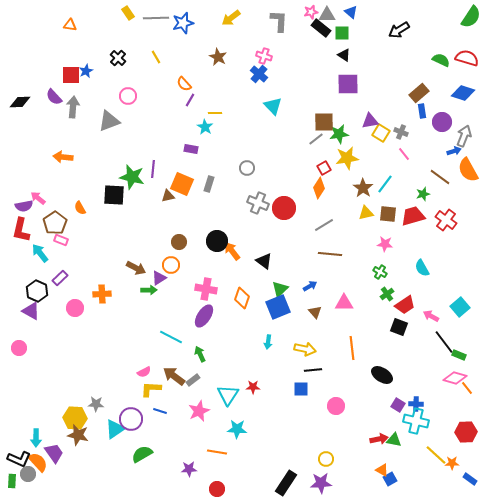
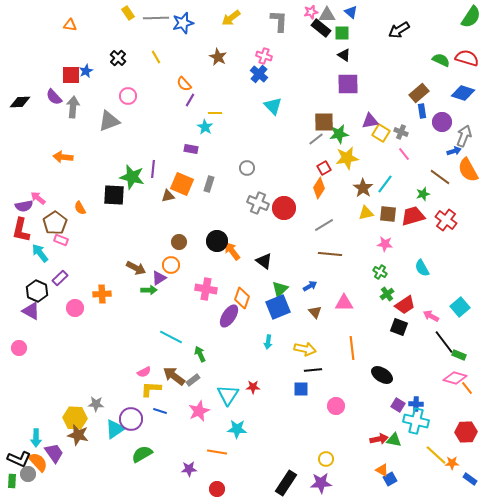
purple ellipse at (204, 316): moved 25 px right
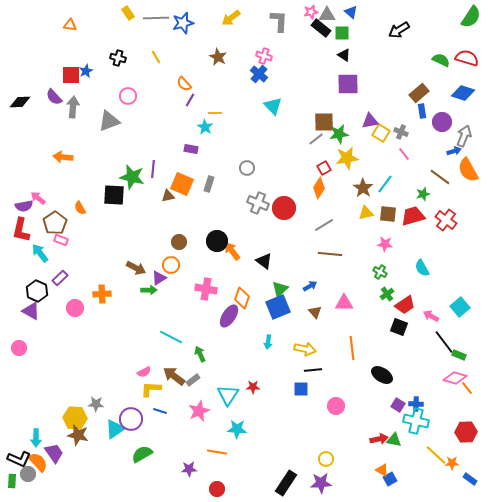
black cross at (118, 58): rotated 28 degrees counterclockwise
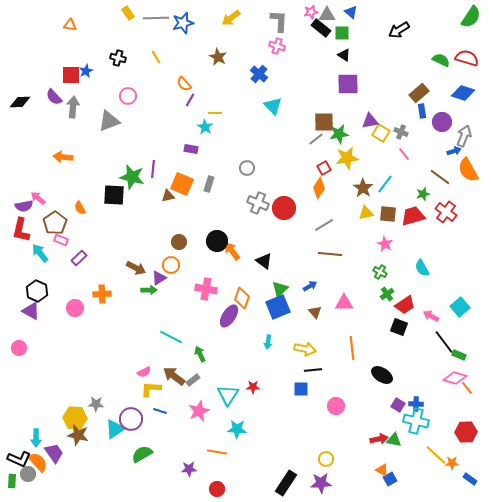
pink cross at (264, 56): moved 13 px right, 10 px up
red cross at (446, 220): moved 8 px up
pink star at (385, 244): rotated 21 degrees clockwise
purple rectangle at (60, 278): moved 19 px right, 20 px up
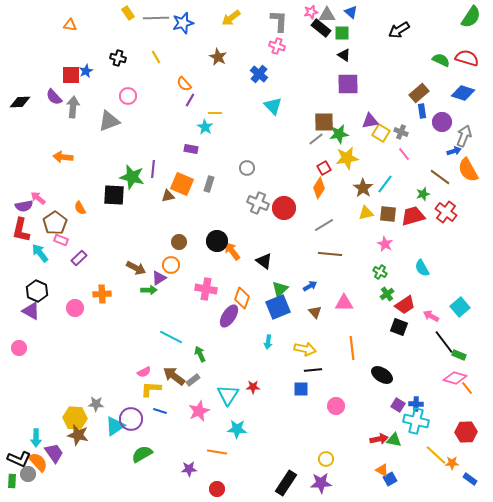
cyan triangle at (115, 429): moved 3 px up
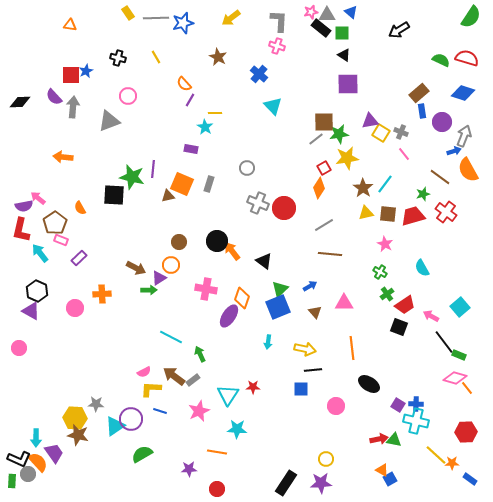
black ellipse at (382, 375): moved 13 px left, 9 px down
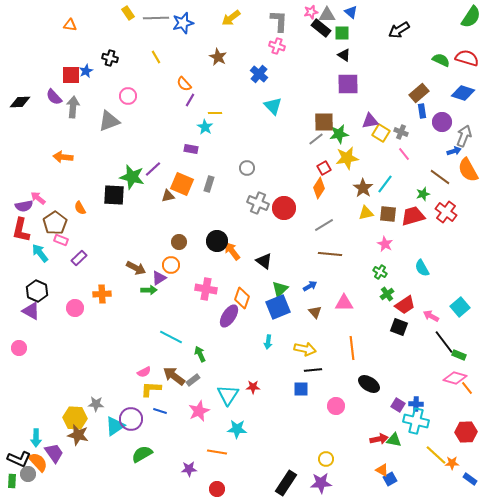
black cross at (118, 58): moved 8 px left
purple line at (153, 169): rotated 42 degrees clockwise
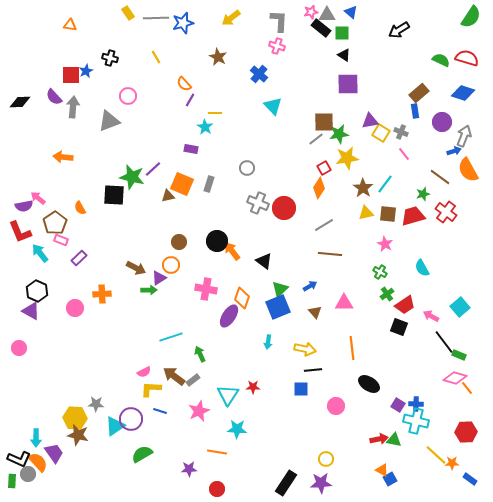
blue rectangle at (422, 111): moved 7 px left
red L-shape at (21, 230): moved 1 px left, 2 px down; rotated 35 degrees counterclockwise
cyan line at (171, 337): rotated 45 degrees counterclockwise
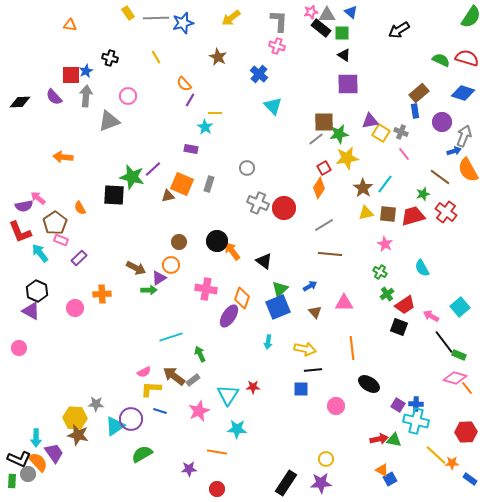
gray arrow at (73, 107): moved 13 px right, 11 px up
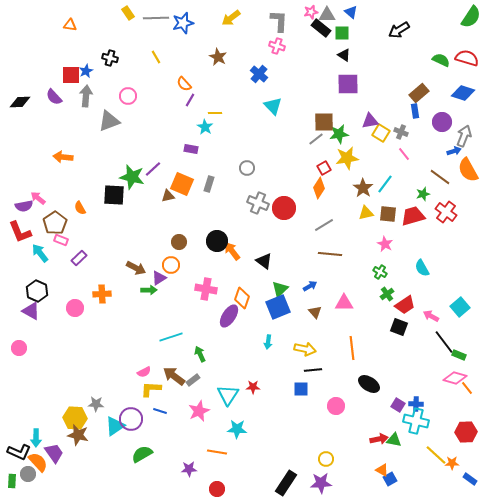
black L-shape at (19, 459): moved 7 px up
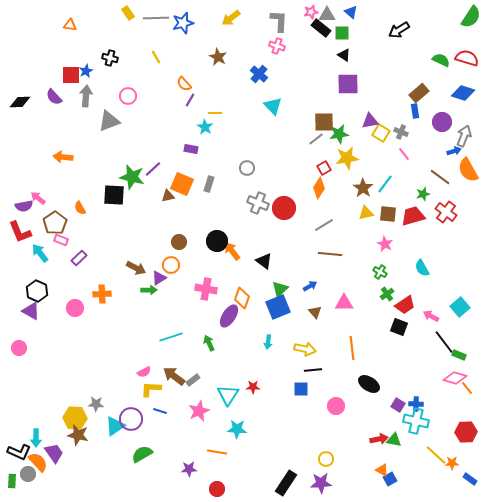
green arrow at (200, 354): moved 9 px right, 11 px up
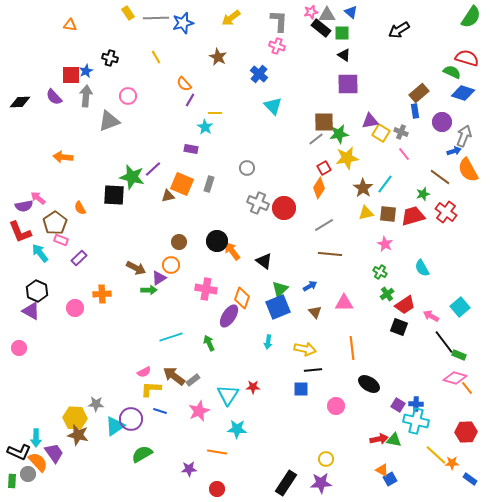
green semicircle at (441, 60): moved 11 px right, 12 px down
